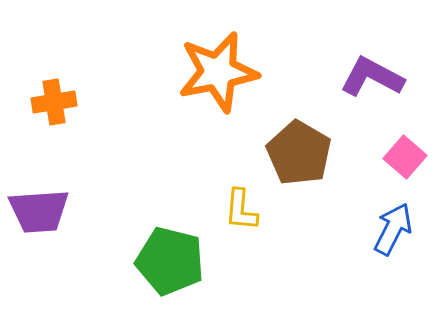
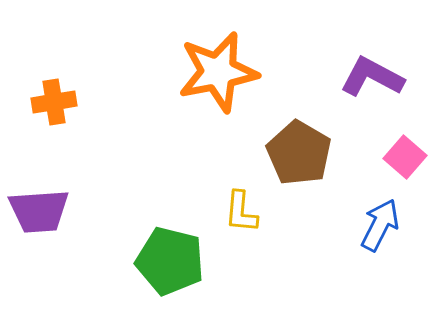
yellow L-shape: moved 2 px down
blue arrow: moved 13 px left, 4 px up
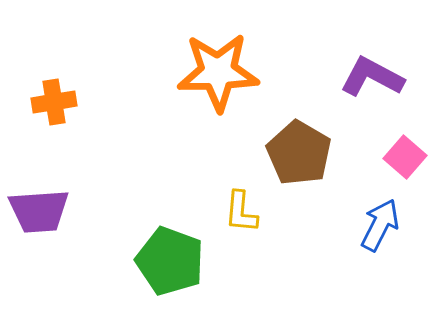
orange star: rotated 10 degrees clockwise
green pentagon: rotated 6 degrees clockwise
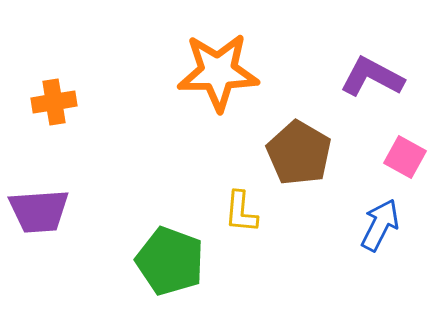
pink square: rotated 12 degrees counterclockwise
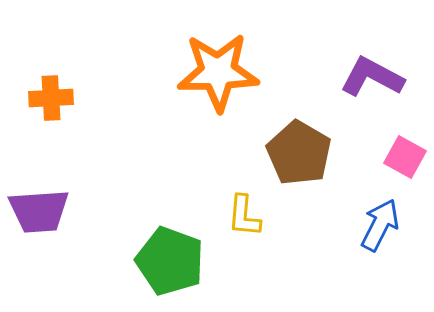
orange cross: moved 3 px left, 4 px up; rotated 6 degrees clockwise
yellow L-shape: moved 3 px right, 4 px down
